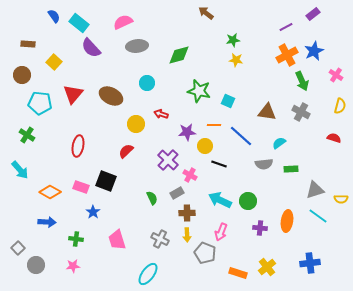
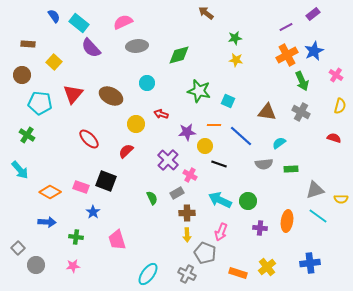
green star at (233, 40): moved 2 px right, 2 px up
red ellipse at (78, 146): moved 11 px right, 7 px up; rotated 55 degrees counterclockwise
green cross at (76, 239): moved 2 px up
gray cross at (160, 239): moved 27 px right, 35 px down
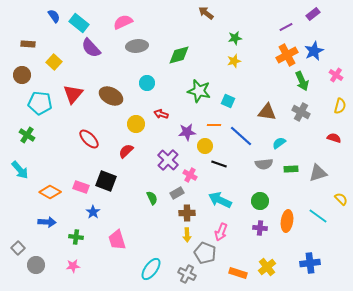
yellow star at (236, 60): moved 2 px left, 1 px down; rotated 24 degrees counterclockwise
gray triangle at (315, 190): moved 3 px right, 17 px up
yellow semicircle at (341, 199): rotated 136 degrees counterclockwise
green circle at (248, 201): moved 12 px right
cyan ellipse at (148, 274): moved 3 px right, 5 px up
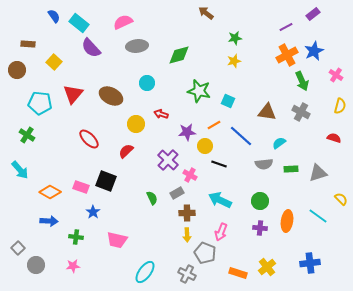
brown circle at (22, 75): moved 5 px left, 5 px up
orange line at (214, 125): rotated 32 degrees counterclockwise
blue arrow at (47, 222): moved 2 px right, 1 px up
pink trapezoid at (117, 240): rotated 60 degrees counterclockwise
cyan ellipse at (151, 269): moved 6 px left, 3 px down
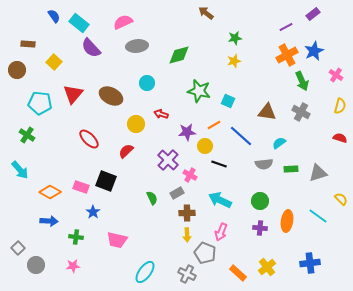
red semicircle at (334, 138): moved 6 px right
orange rectangle at (238, 273): rotated 24 degrees clockwise
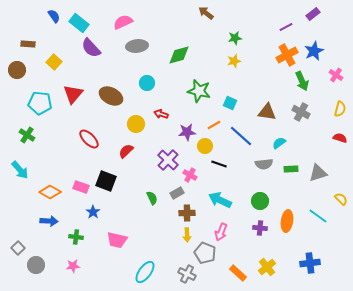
cyan square at (228, 101): moved 2 px right, 2 px down
yellow semicircle at (340, 106): moved 3 px down
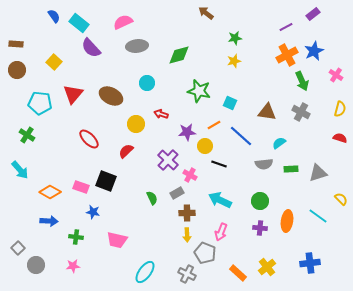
brown rectangle at (28, 44): moved 12 px left
blue star at (93, 212): rotated 24 degrees counterclockwise
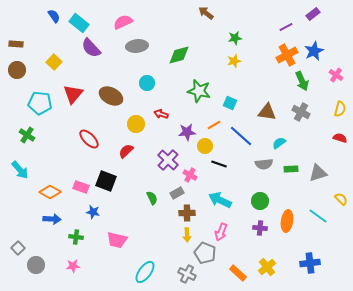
blue arrow at (49, 221): moved 3 px right, 2 px up
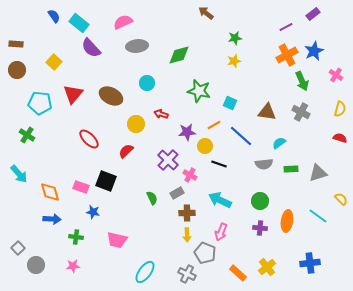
cyan arrow at (20, 170): moved 1 px left, 4 px down
orange diamond at (50, 192): rotated 45 degrees clockwise
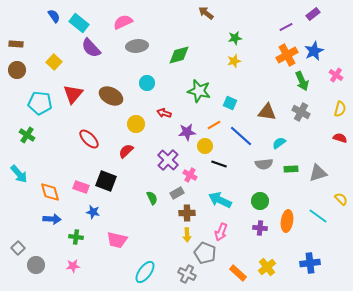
red arrow at (161, 114): moved 3 px right, 1 px up
